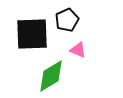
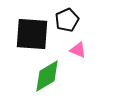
black square: rotated 6 degrees clockwise
green diamond: moved 4 px left
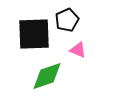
black square: moved 2 px right; rotated 6 degrees counterclockwise
green diamond: rotated 12 degrees clockwise
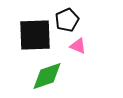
black square: moved 1 px right, 1 px down
pink triangle: moved 4 px up
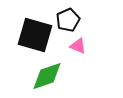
black pentagon: moved 1 px right
black square: rotated 18 degrees clockwise
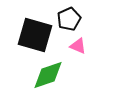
black pentagon: moved 1 px right, 1 px up
green diamond: moved 1 px right, 1 px up
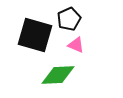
pink triangle: moved 2 px left, 1 px up
green diamond: moved 10 px right; rotated 16 degrees clockwise
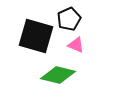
black square: moved 1 px right, 1 px down
green diamond: rotated 16 degrees clockwise
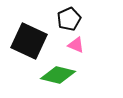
black square: moved 7 px left, 5 px down; rotated 9 degrees clockwise
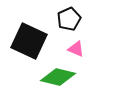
pink triangle: moved 4 px down
green diamond: moved 2 px down
